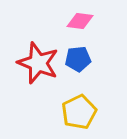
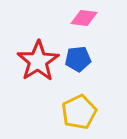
pink diamond: moved 4 px right, 3 px up
red star: moved 2 px up; rotated 18 degrees clockwise
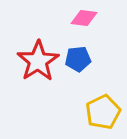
yellow pentagon: moved 24 px right
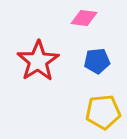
blue pentagon: moved 19 px right, 2 px down
yellow pentagon: rotated 20 degrees clockwise
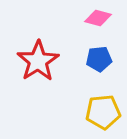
pink diamond: moved 14 px right; rotated 8 degrees clockwise
blue pentagon: moved 2 px right, 2 px up
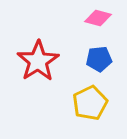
yellow pentagon: moved 13 px left, 9 px up; rotated 20 degrees counterclockwise
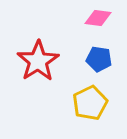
pink diamond: rotated 8 degrees counterclockwise
blue pentagon: rotated 15 degrees clockwise
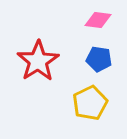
pink diamond: moved 2 px down
